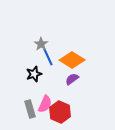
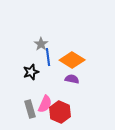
blue line: rotated 18 degrees clockwise
black star: moved 3 px left, 2 px up
purple semicircle: rotated 48 degrees clockwise
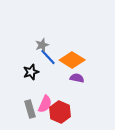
gray star: moved 1 px right, 1 px down; rotated 16 degrees clockwise
blue line: rotated 36 degrees counterclockwise
purple semicircle: moved 5 px right, 1 px up
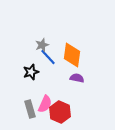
orange diamond: moved 5 px up; rotated 65 degrees clockwise
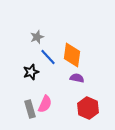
gray star: moved 5 px left, 8 px up
red hexagon: moved 28 px right, 4 px up
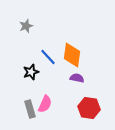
gray star: moved 11 px left, 11 px up
red hexagon: moved 1 px right; rotated 15 degrees counterclockwise
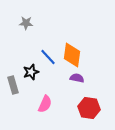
gray star: moved 3 px up; rotated 24 degrees clockwise
gray rectangle: moved 17 px left, 24 px up
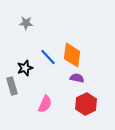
black star: moved 6 px left, 4 px up
gray rectangle: moved 1 px left, 1 px down
red hexagon: moved 3 px left, 4 px up; rotated 25 degrees clockwise
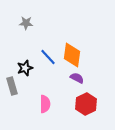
purple semicircle: rotated 16 degrees clockwise
pink semicircle: rotated 24 degrees counterclockwise
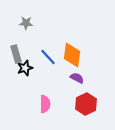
gray rectangle: moved 4 px right, 32 px up
